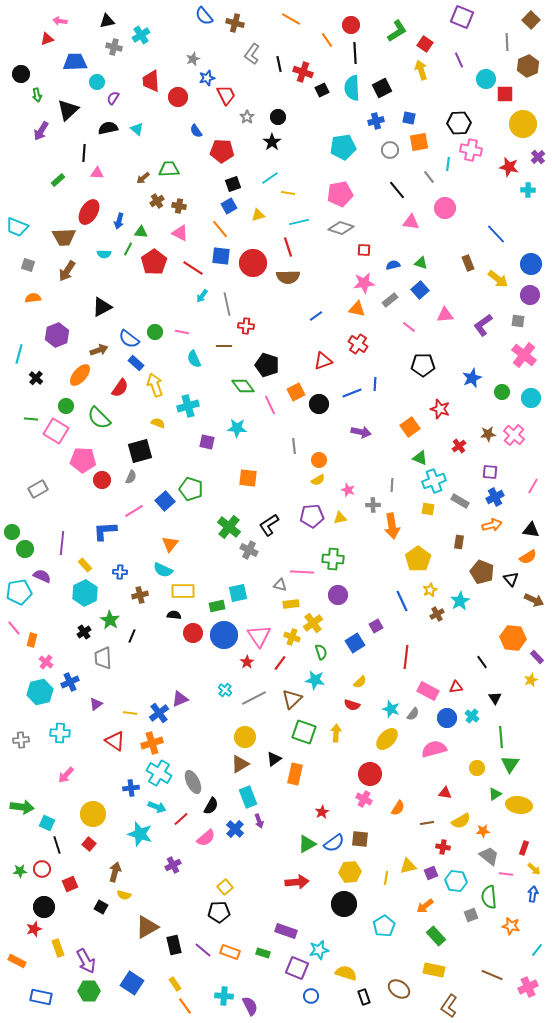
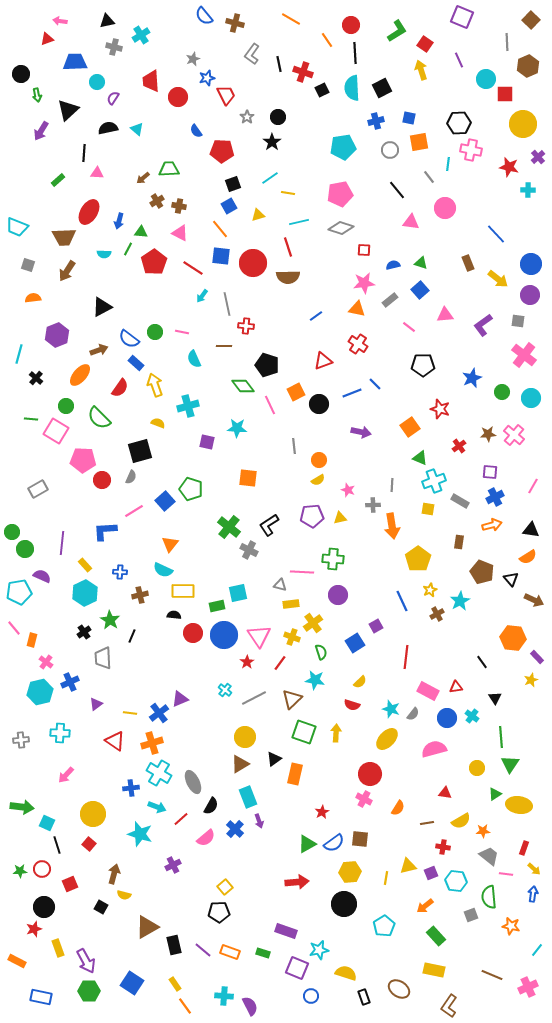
blue line at (375, 384): rotated 48 degrees counterclockwise
brown arrow at (115, 872): moved 1 px left, 2 px down
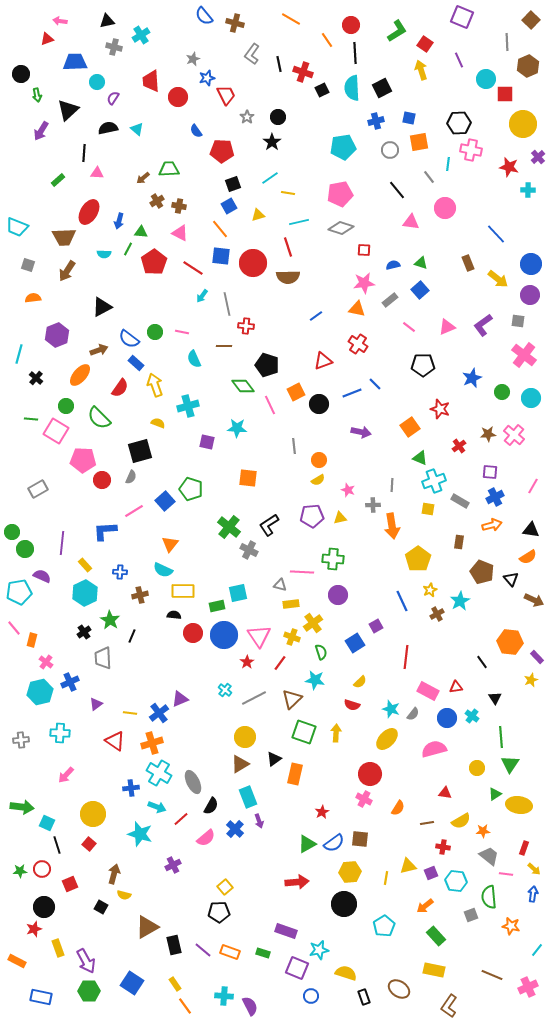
pink triangle at (445, 315): moved 2 px right, 12 px down; rotated 18 degrees counterclockwise
orange hexagon at (513, 638): moved 3 px left, 4 px down
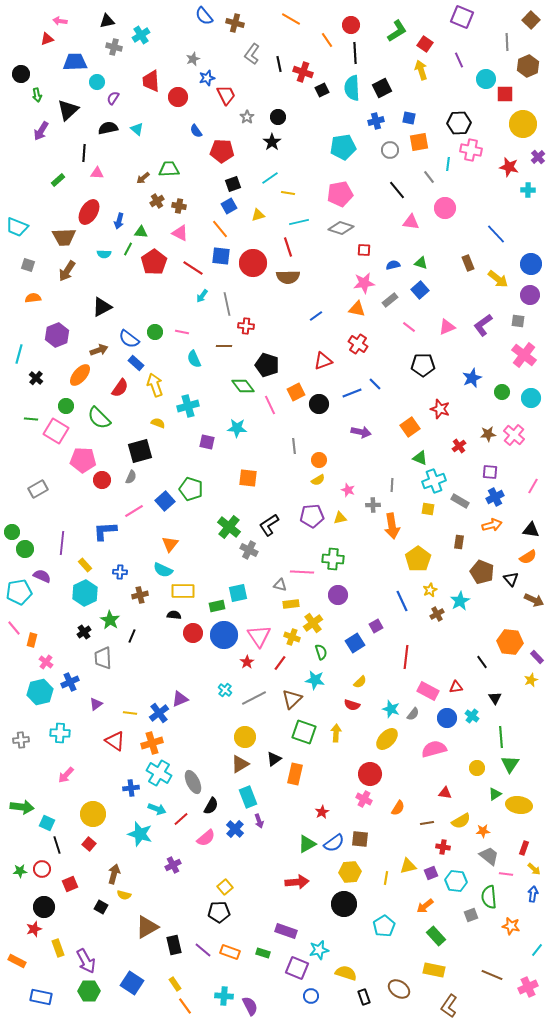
cyan arrow at (157, 807): moved 2 px down
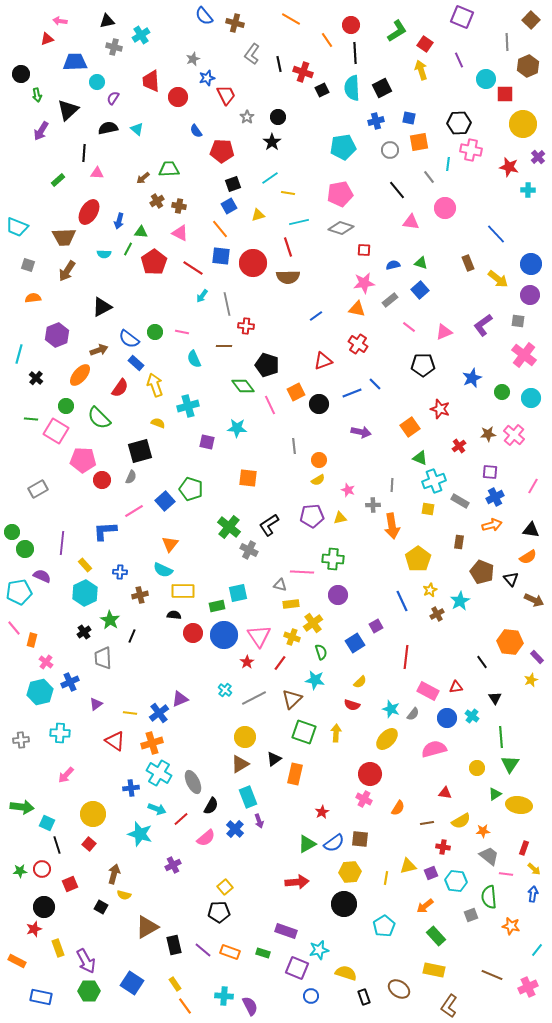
pink triangle at (447, 327): moved 3 px left, 5 px down
